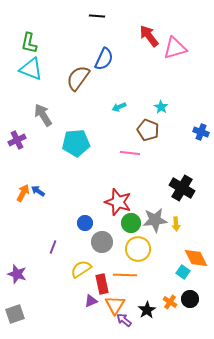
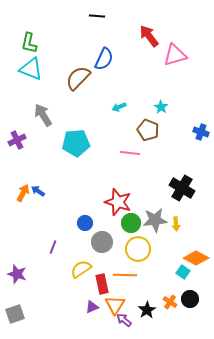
pink triangle: moved 7 px down
brown semicircle: rotated 8 degrees clockwise
orange diamond: rotated 35 degrees counterclockwise
purple triangle: moved 1 px right, 6 px down
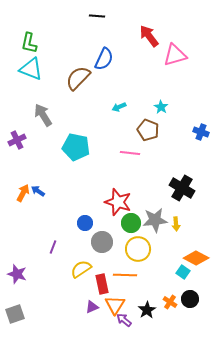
cyan pentagon: moved 4 px down; rotated 16 degrees clockwise
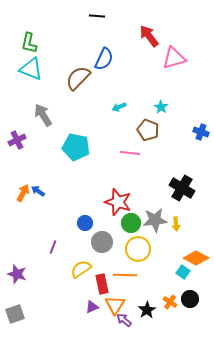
pink triangle: moved 1 px left, 3 px down
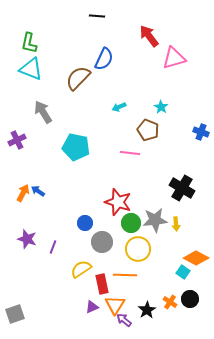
gray arrow: moved 3 px up
purple star: moved 10 px right, 35 px up
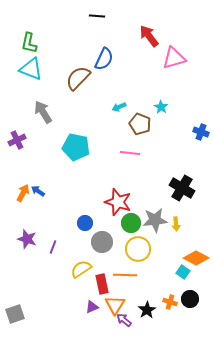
brown pentagon: moved 8 px left, 6 px up
orange cross: rotated 16 degrees counterclockwise
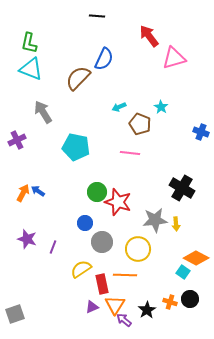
green circle: moved 34 px left, 31 px up
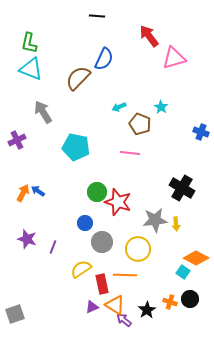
orange triangle: rotated 30 degrees counterclockwise
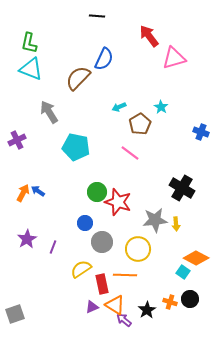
gray arrow: moved 6 px right
brown pentagon: rotated 20 degrees clockwise
pink line: rotated 30 degrees clockwise
purple star: rotated 24 degrees clockwise
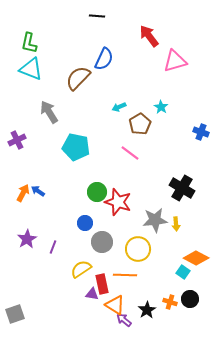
pink triangle: moved 1 px right, 3 px down
purple triangle: moved 13 px up; rotated 32 degrees clockwise
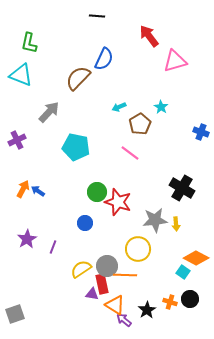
cyan triangle: moved 10 px left, 6 px down
gray arrow: rotated 75 degrees clockwise
orange arrow: moved 4 px up
gray circle: moved 5 px right, 24 px down
